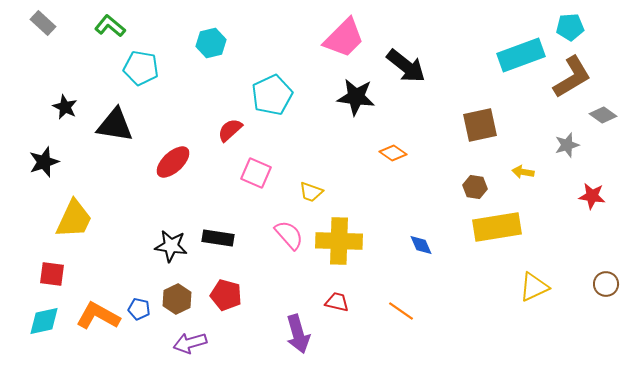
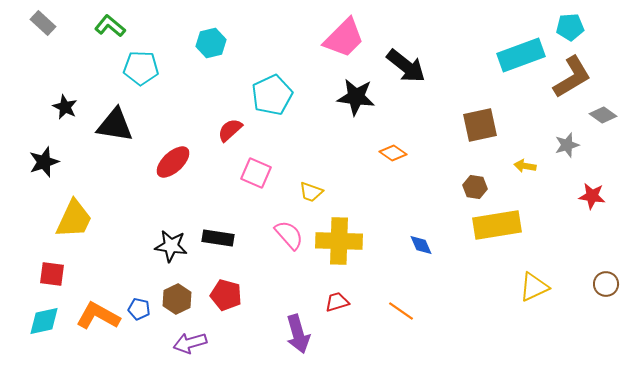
cyan pentagon at (141, 68): rotated 8 degrees counterclockwise
yellow arrow at (523, 172): moved 2 px right, 6 px up
yellow rectangle at (497, 227): moved 2 px up
red trapezoid at (337, 302): rotated 30 degrees counterclockwise
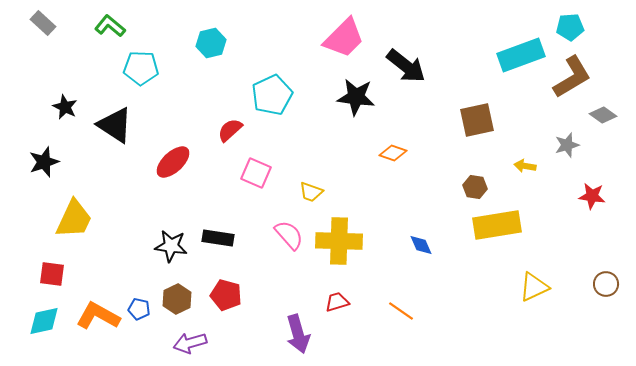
black triangle at (115, 125): rotated 24 degrees clockwise
brown square at (480, 125): moved 3 px left, 5 px up
orange diamond at (393, 153): rotated 16 degrees counterclockwise
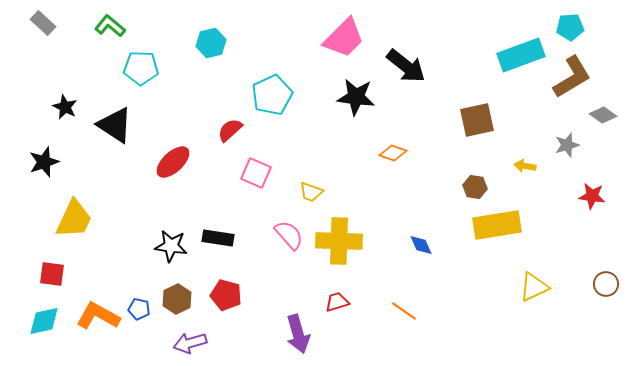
orange line at (401, 311): moved 3 px right
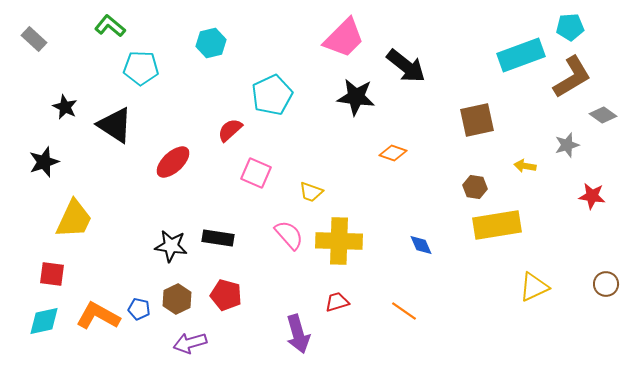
gray rectangle at (43, 23): moved 9 px left, 16 px down
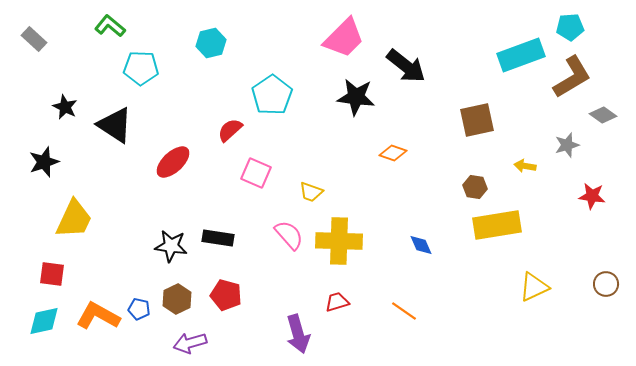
cyan pentagon at (272, 95): rotated 9 degrees counterclockwise
